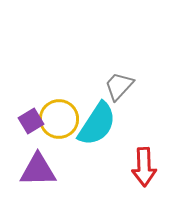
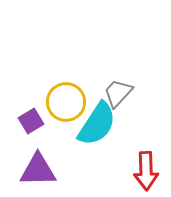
gray trapezoid: moved 1 px left, 7 px down
yellow circle: moved 7 px right, 17 px up
red arrow: moved 2 px right, 4 px down
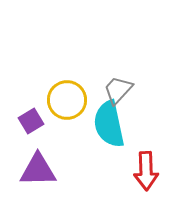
gray trapezoid: moved 3 px up
yellow circle: moved 1 px right, 2 px up
cyan semicircle: moved 12 px right; rotated 135 degrees clockwise
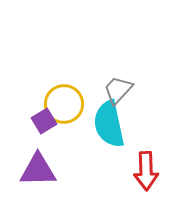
yellow circle: moved 3 px left, 4 px down
purple square: moved 13 px right
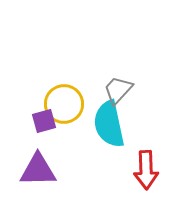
purple square: rotated 15 degrees clockwise
red arrow: moved 1 px up
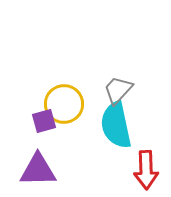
cyan semicircle: moved 7 px right, 1 px down
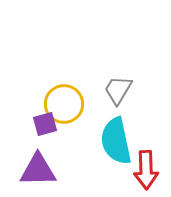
gray trapezoid: rotated 12 degrees counterclockwise
purple square: moved 1 px right, 3 px down
cyan semicircle: moved 16 px down
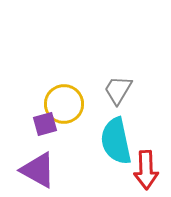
purple triangle: rotated 30 degrees clockwise
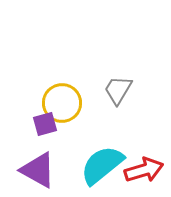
yellow circle: moved 2 px left, 1 px up
cyan semicircle: moved 14 px left, 24 px down; rotated 63 degrees clockwise
red arrow: moved 2 px left; rotated 105 degrees counterclockwise
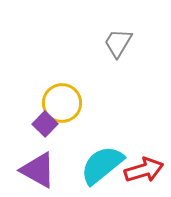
gray trapezoid: moved 47 px up
purple square: rotated 30 degrees counterclockwise
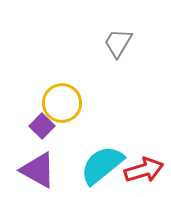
purple square: moved 3 px left, 2 px down
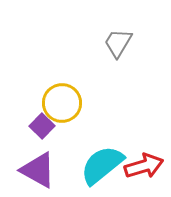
red arrow: moved 4 px up
